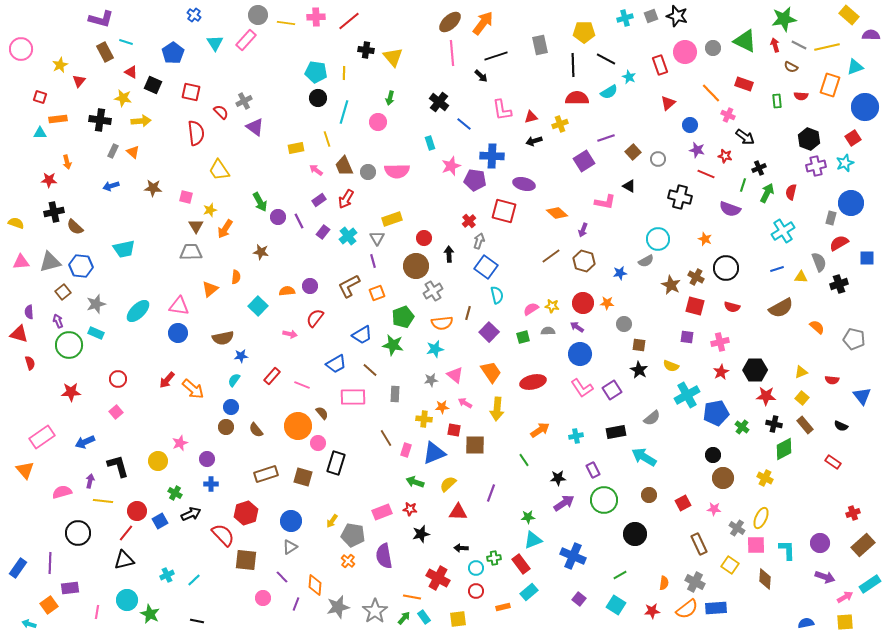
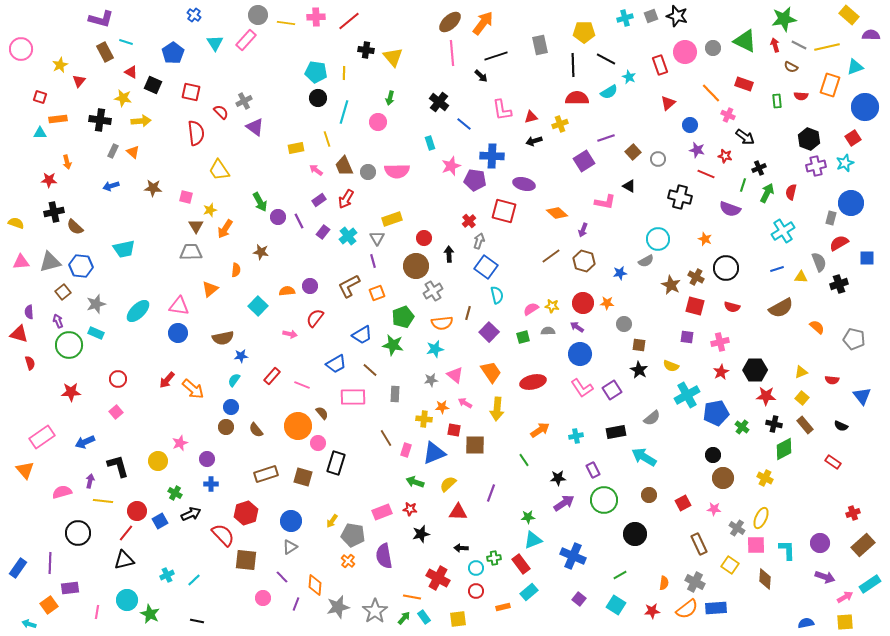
orange semicircle at (236, 277): moved 7 px up
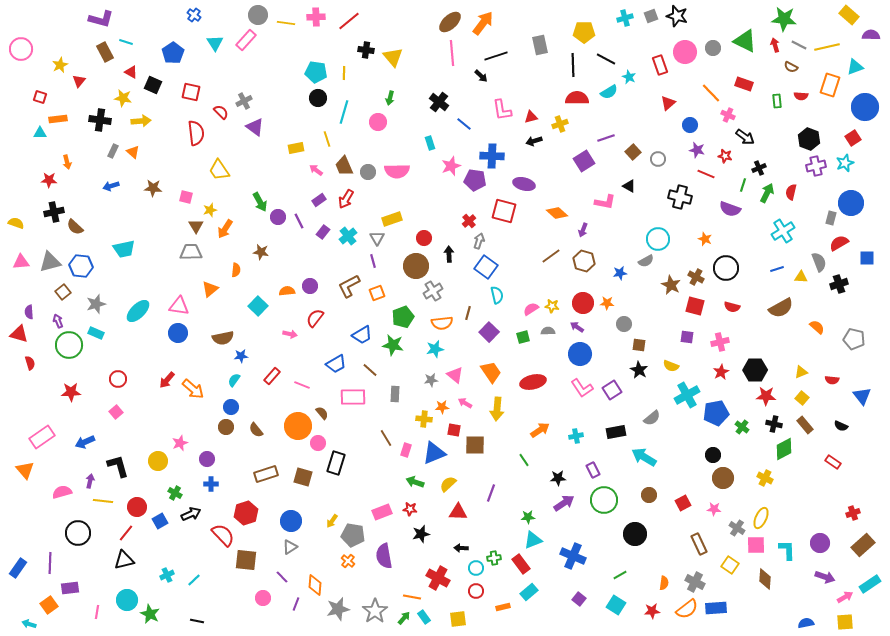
green star at (784, 19): rotated 15 degrees clockwise
red circle at (137, 511): moved 4 px up
gray star at (338, 607): moved 2 px down
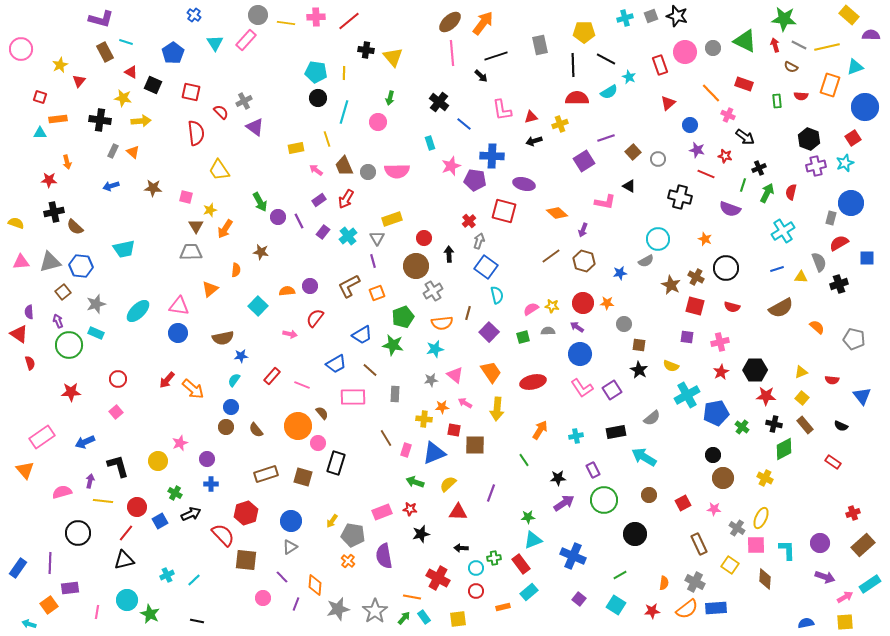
red triangle at (19, 334): rotated 18 degrees clockwise
orange arrow at (540, 430): rotated 24 degrees counterclockwise
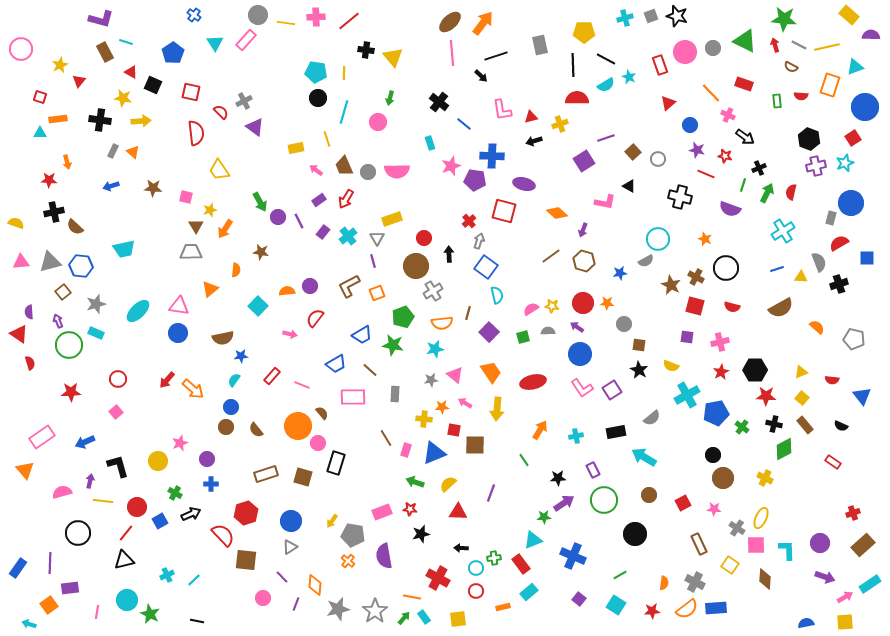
cyan semicircle at (609, 92): moved 3 px left, 7 px up
green star at (528, 517): moved 16 px right
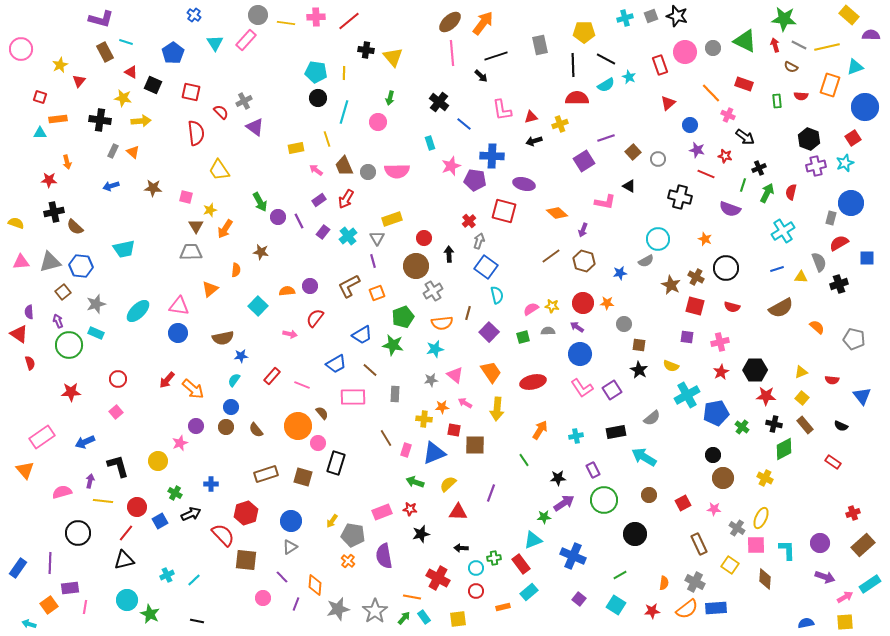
purple circle at (207, 459): moved 11 px left, 33 px up
pink line at (97, 612): moved 12 px left, 5 px up
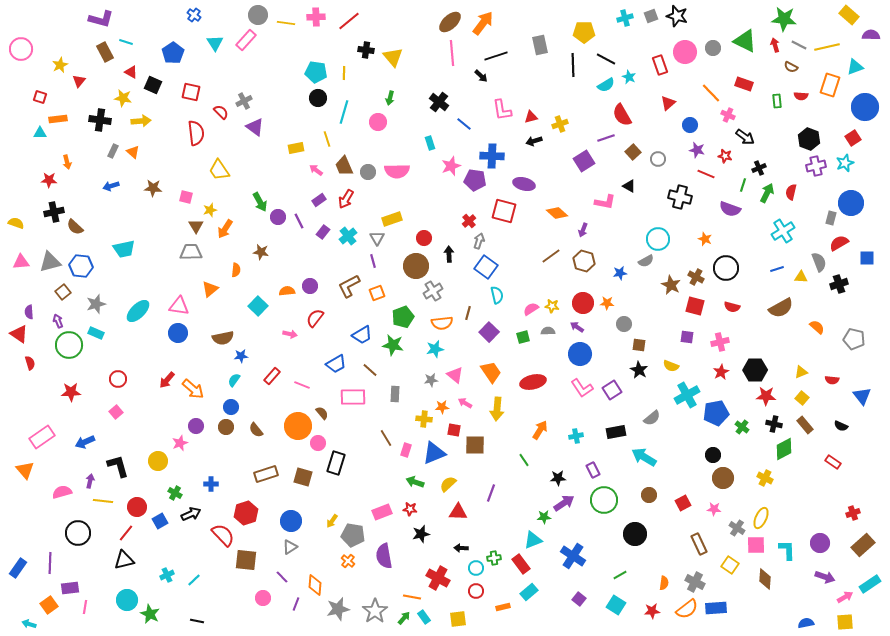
red semicircle at (577, 98): moved 45 px right, 17 px down; rotated 120 degrees counterclockwise
blue cross at (573, 556): rotated 10 degrees clockwise
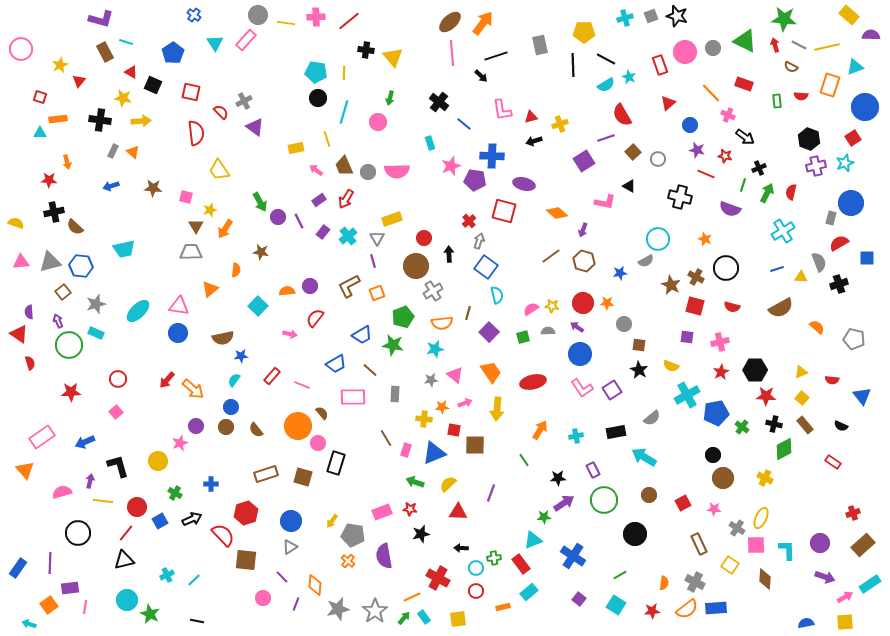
pink arrow at (465, 403): rotated 128 degrees clockwise
black arrow at (191, 514): moved 1 px right, 5 px down
orange line at (412, 597): rotated 36 degrees counterclockwise
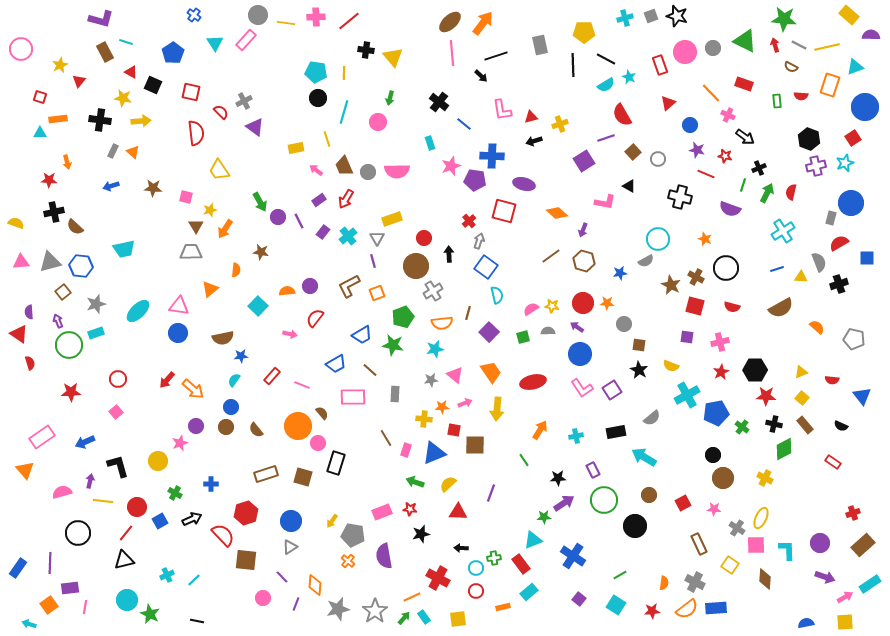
cyan rectangle at (96, 333): rotated 42 degrees counterclockwise
black circle at (635, 534): moved 8 px up
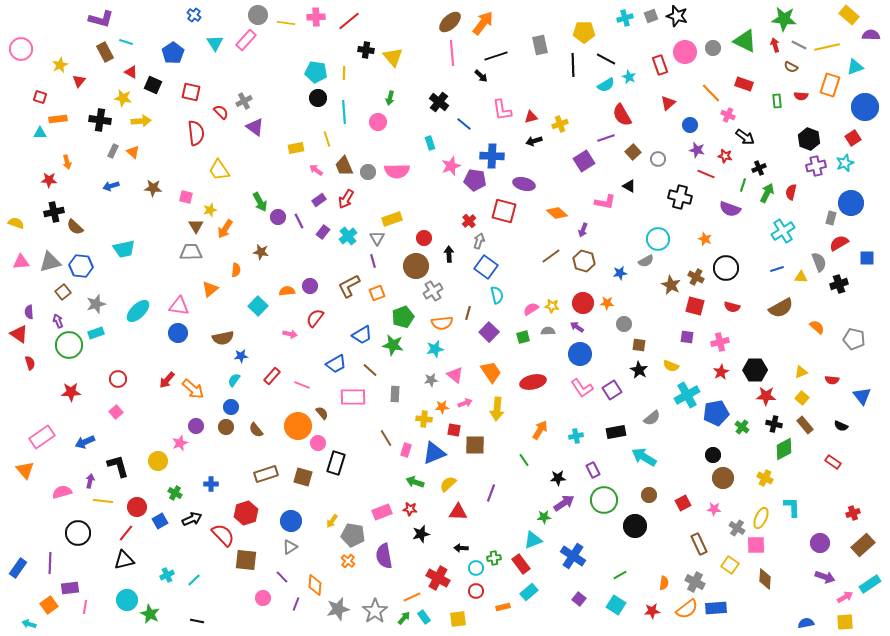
cyan line at (344, 112): rotated 20 degrees counterclockwise
cyan L-shape at (787, 550): moved 5 px right, 43 px up
